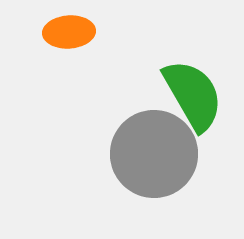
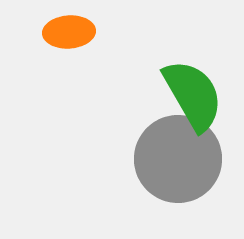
gray circle: moved 24 px right, 5 px down
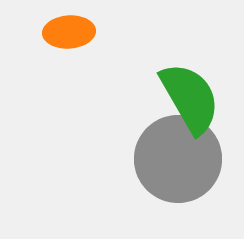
green semicircle: moved 3 px left, 3 px down
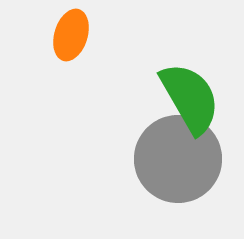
orange ellipse: moved 2 px right, 3 px down; rotated 69 degrees counterclockwise
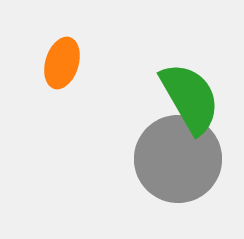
orange ellipse: moved 9 px left, 28 px down
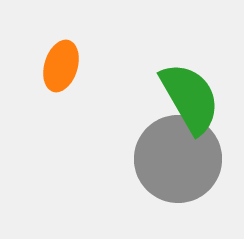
orange ellipse: moved 1 px left, 3 px down
